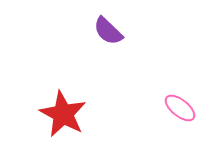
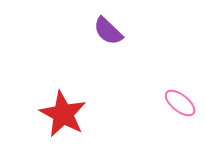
pink ellipse: moved 5 px up
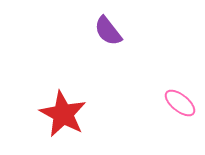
purple semicircle: rotated 8 degrees clockwise
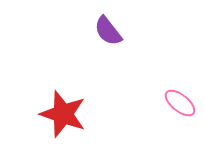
red star: rotated 9 degrees counterclockwise
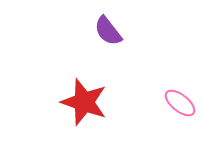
red star: moved 21 px right, 12 px up
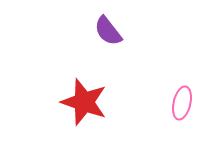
pink ellipse: moved 2 px right; rotated 64 degrees clockwise
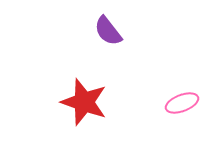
pink ellipse: rotated 56 degrees clockwise
